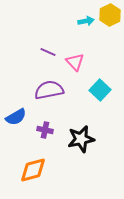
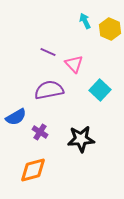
yellow hexagon: moved 14 px down; rotated 10 degrees counterclockwise
cyan arrow: moved 1 px left; rotated 105 degrees counterclockwise
pink triangle: moved 1 px left, 2 px down
purple cross: moved 5 px left, 2 px down; rotated 21 degrees clockwise
black star: rotated 8 degrees clockwise
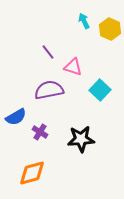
cyan arrow: moved 1 px left
purple line: rotated 28 degrees clockwise
pink triangle: moved 1 px left, 3 px down; rotated 30 degrees counterclockwise
orange diamond: moved 1 px left, 3 px down
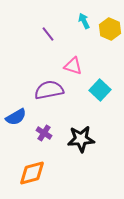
purple line: moved 18 px up
pink triangle: moved 1 px up
purple cross: moved 4 px right, 1 px down
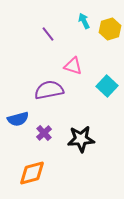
yellow hexagon: rotated 20 degrees clockwise
cyan square: moved 7 px right, 4 px up
blue semicircle: moved 2 px right, 2 px down; rotated 15 degrees clockwise
purple cross: rotated 14 degrees clockwise
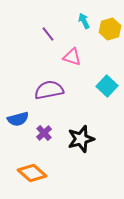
pink triangle: moved 1 px left, 9 px up
black star: rotated 12 degrees counterclockwise
orange diamond: rotated 56 degrees clockwise
